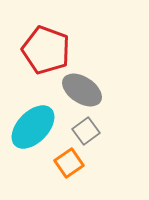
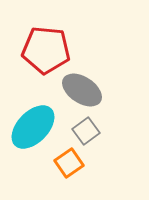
red pentagon: rotated 15 degrees counterclockwise
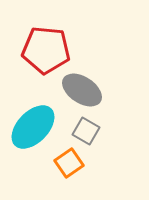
gray square: rotated 24 degrees counterclockwise
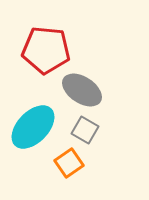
gray square: moved 1 px left, 1 px up
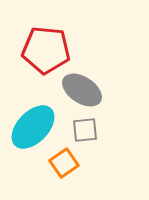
gray square: rotated 36 degrees counterclockwise
orange square: moved 5 px left
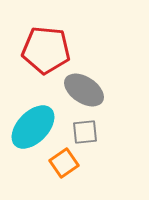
gray ellipse: moved 2 px right
gray square: moved 2 px down
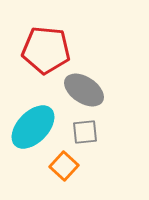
orange square: moved 3 px down; rotated 12 degrees counterclockwise
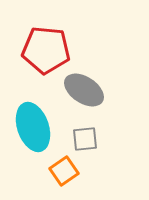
cyan ellipse: rotated 63 degrees counterclockwise
gray square: moved 7 px down
orange square: moved 5 px down; rotated 12 degrees clockwise
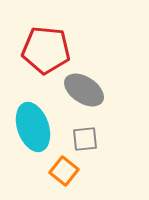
orange square: rotated 16 degrees counterclockwise
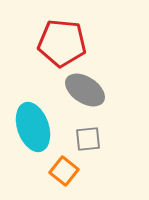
red pentagon: moved 16 px right, 7 px up
gray ellipse: moved 1 px right
gray square: moved 3 px right
